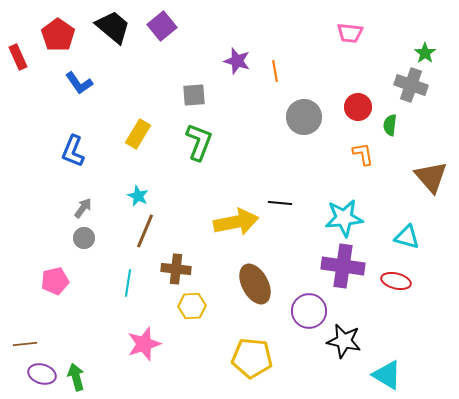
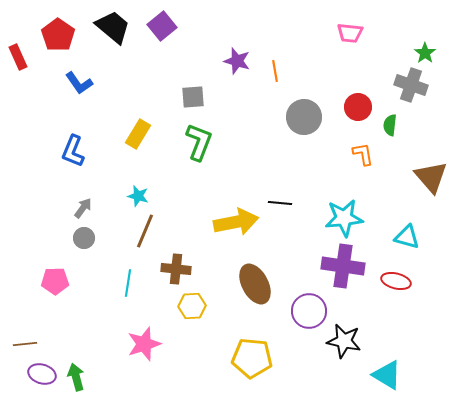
gray square at (194, 95): moved 1 px left, 2 px down
cyan star at (138, 196): rotated 10 degrees counterclockwise
pink pentagon at (55, 281): rotated 12 degrees clockwise
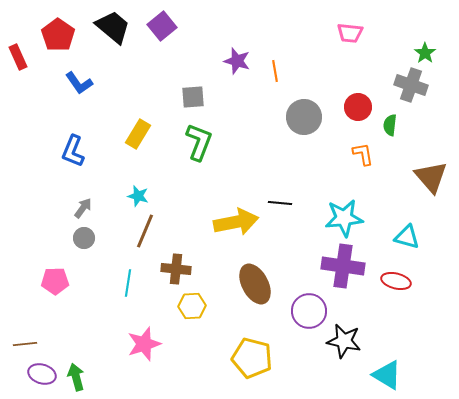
yellow pentagon at (252, 358): rotated 9 degrees clockwise
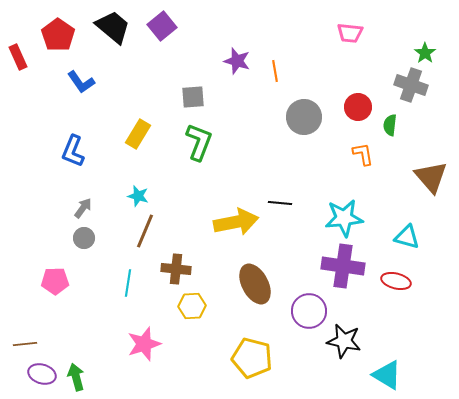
blue L-shape at (79, 83): moved 2 px right, 1 px up
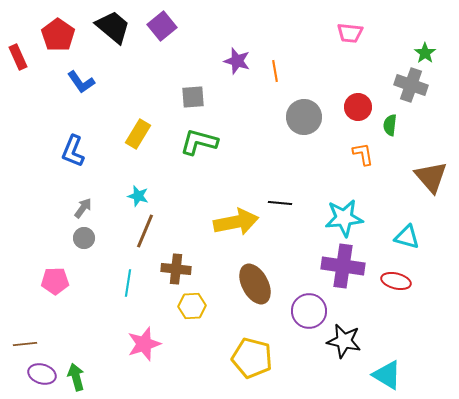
green L-shape at (199, 142): rotated 96 degrees counterclockwise
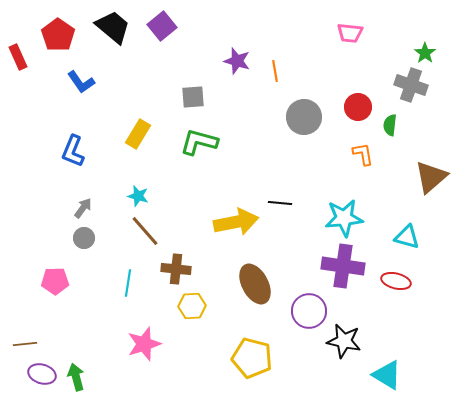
brown triangle at (431, 177): rotated 30 degrees clockwise
brown line at (145, 231): rotated 64 degrees counterclockwise
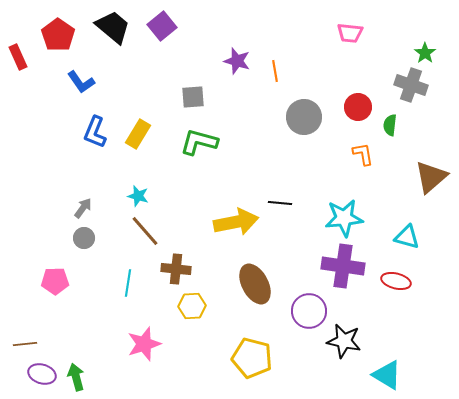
blue L-shape at (73, 151): moved 22 px right, 19 px up
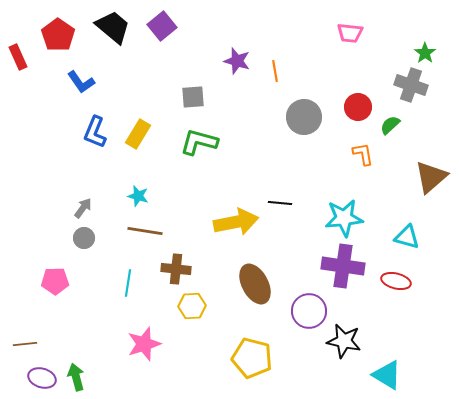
green semicircle at (390, 125): rotated 40 degrees clockwise
brown line at (145, 231): rotated 40 degrees counterclockwise
purple ellipse at (42, 374): moved 4 px down
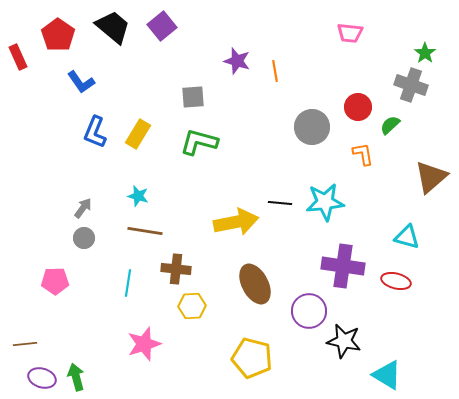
gray circle at (304, 117): moved 8 px right, 10 px down
cyan star at (344, 218): moved 19 px left, 16 px up
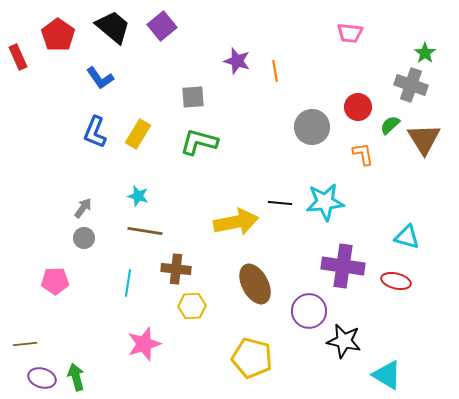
blue L-shape at (81, 82): moved 19 px right, 4 px up
brown triangle at (431, 177): moved 7 px left, 38 px up; rotated 21 degrees counterclockwise
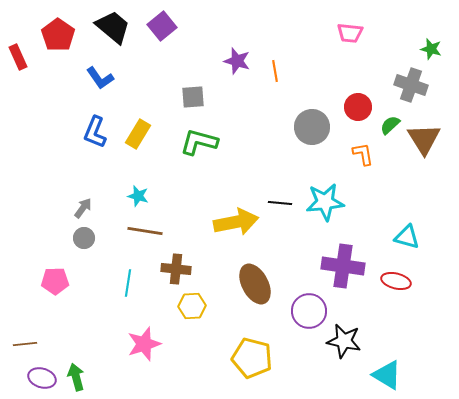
green star at (425, 53): moved 6 px right, 4 px up; rotated 20 degrees counterclockwise
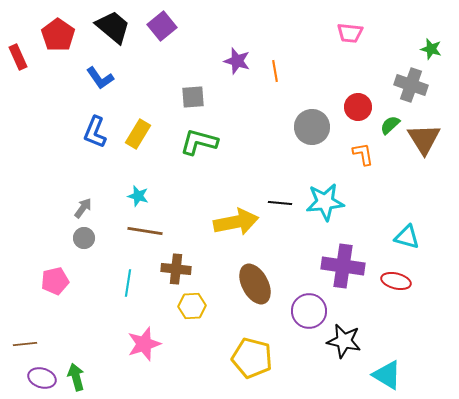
pink pentagon at (55, 281): rotated 12 degrees counterclockwise
